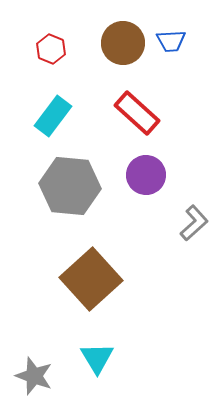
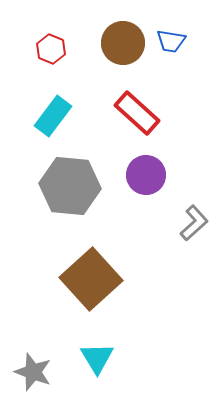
blue trapezoid: rotated 12 degrees clockwise
gray star: moved 1 px left, 4 px up
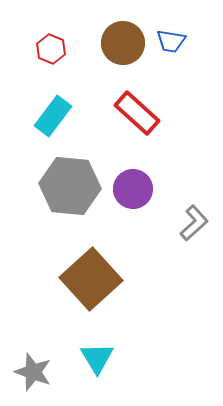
purple circle: moved 13 px left, 14 px down
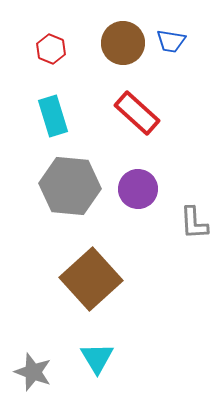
cyan rectangle: rotated 54 degrees counterclockwise
purple circle: moved 5 px right
gray L-shape: rotated 129 degrees clockwise
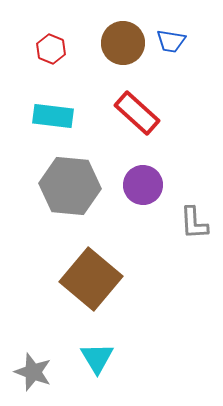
cyan rectangle: rotated 66 degrees counterclockwise
purple circle: moved 5 px right, 4 px up
brown square: rotated 8 degrees counterclockwise
